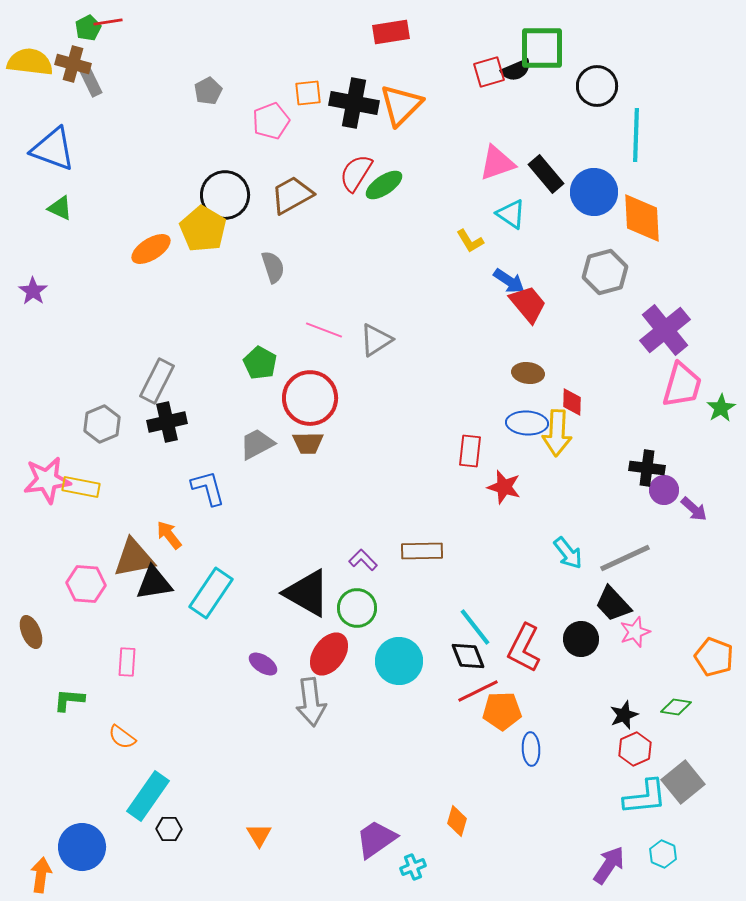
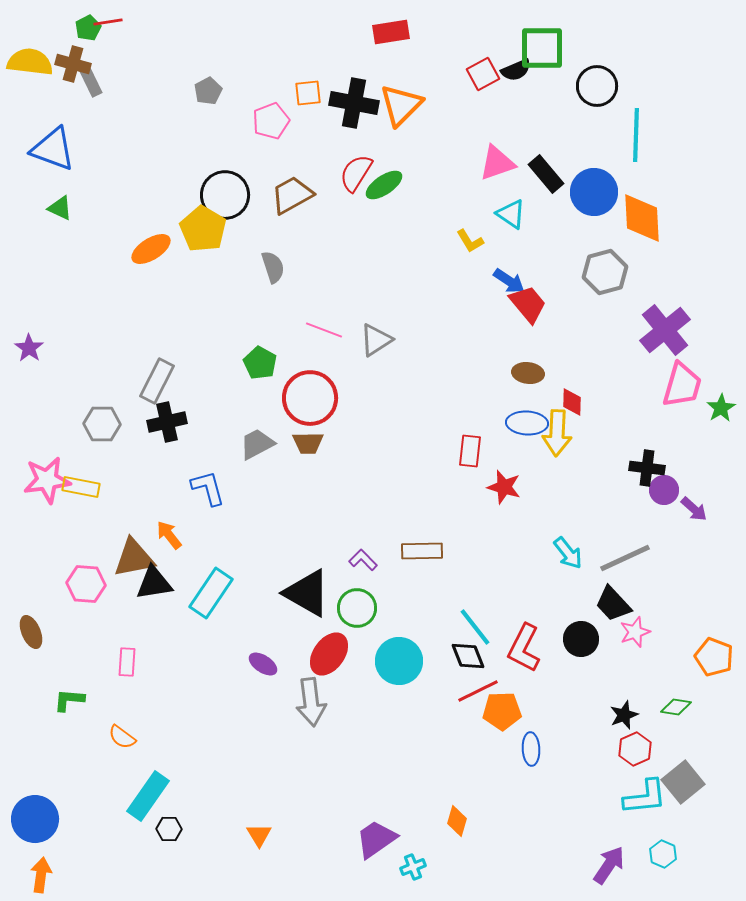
red square at (489, 72): moved 6 px left, 2 px down; rotated 12 degrees counterclockwise
purple star at (33, 291): moved 4 px left, 57 px down
gray hexagon at (102, 424): rotated 24 degrees clockwise
blue circle at (82, 847): moved 47 px left, 28 px up
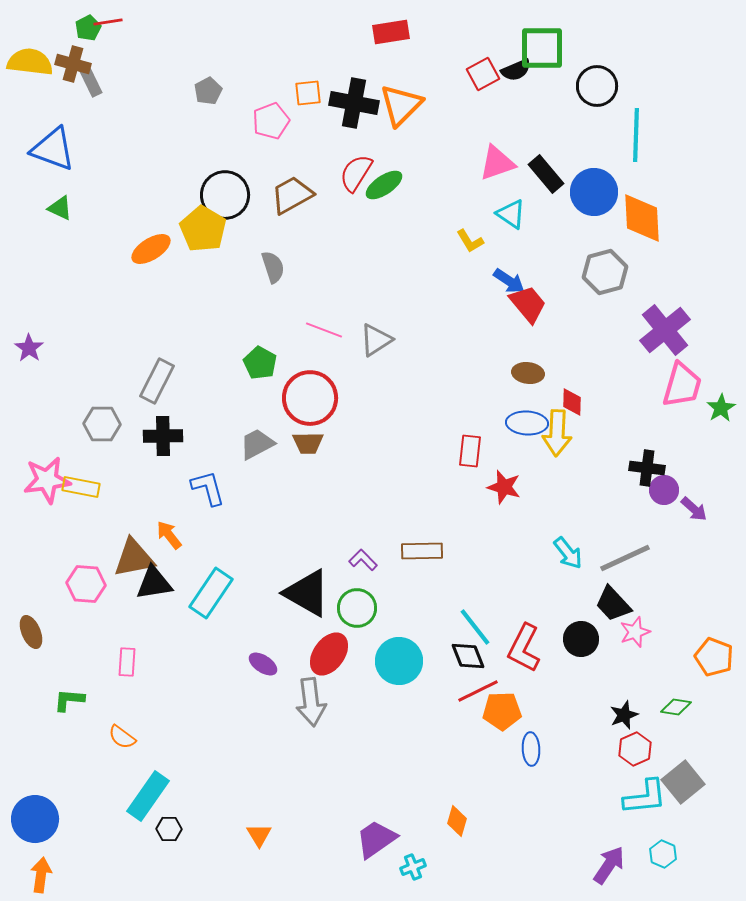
black cross at (167, 422): moved 4 px left, 14 px down; rotated 12 degrees clockwise
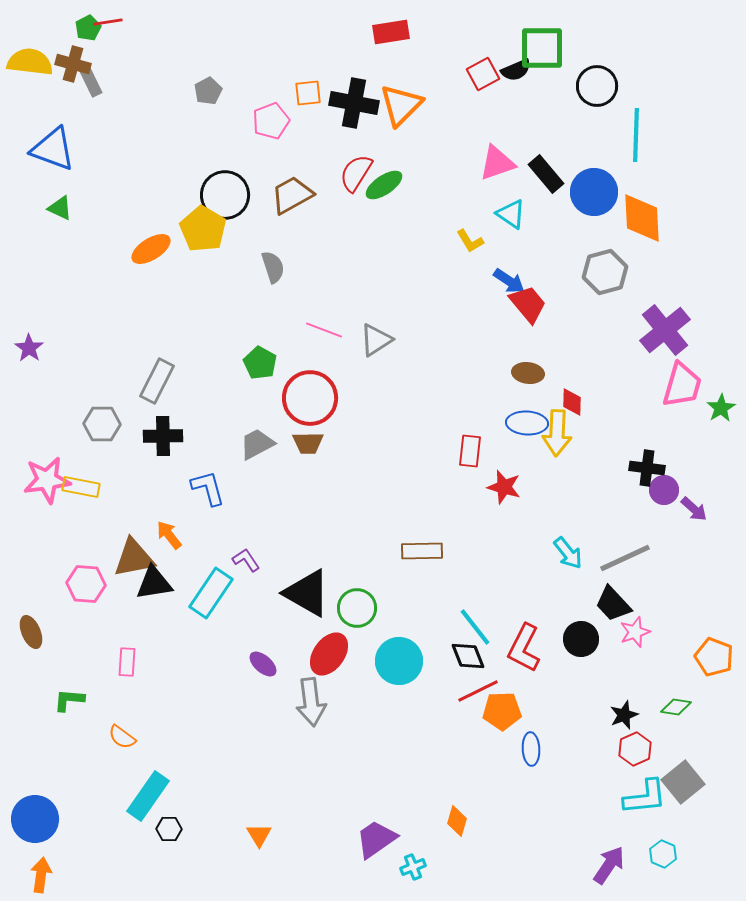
purple L-shape at (363, 560): moved 117 px left; rotated 12 degrees clockwise
purple ellipse at (263, 664): rotated 8 degrees clockwise
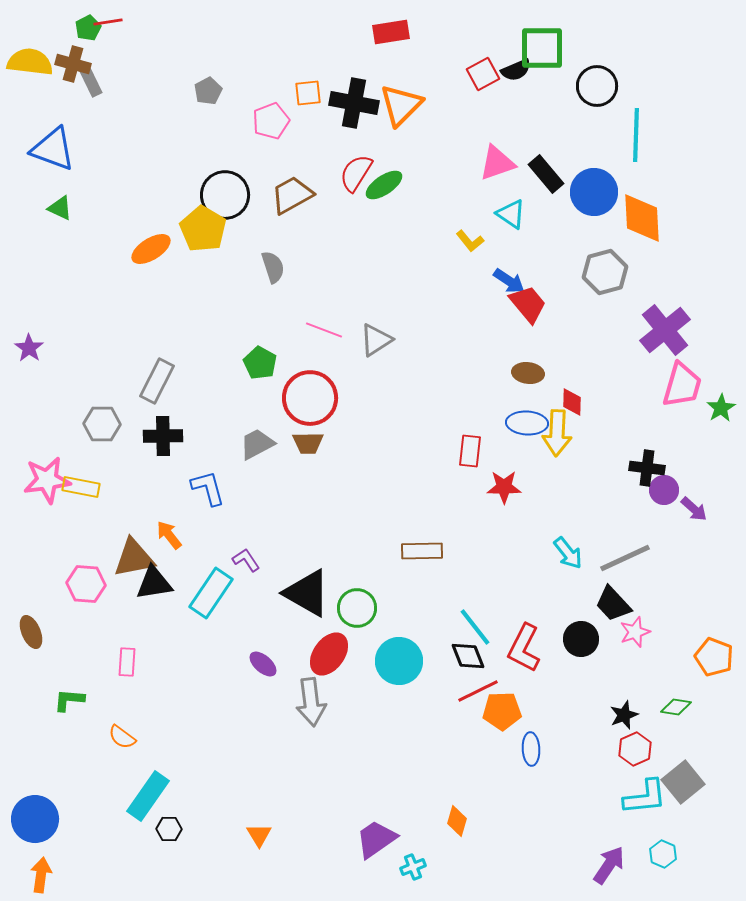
yellow L-shape at (470, 241): rotated 8 degrees counterclockwise
red star at (504, 487): rotated 16 degrees counterclockwise
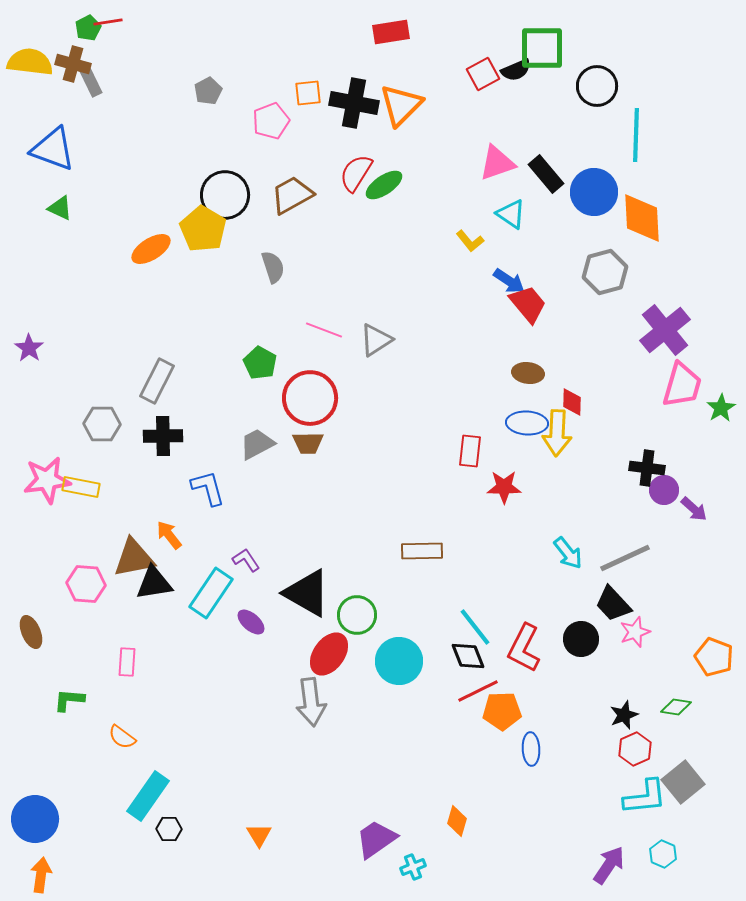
green circle at (357, 608): moved 7 px down
purple ellipse at (263, 664): moved 12 px left, 42 px up
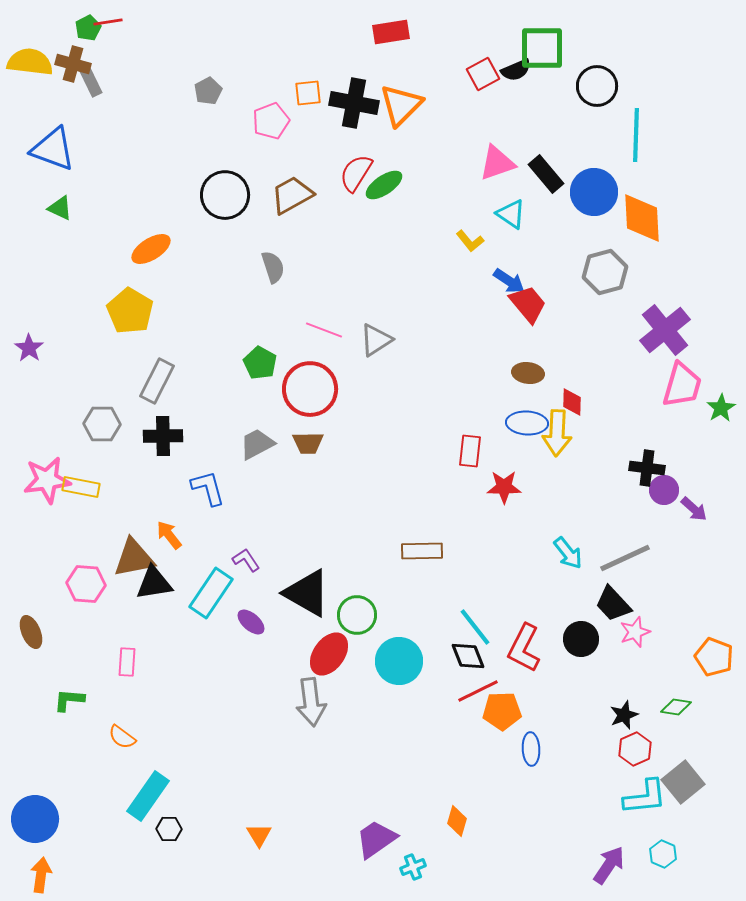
yellow pentagon at (203, 229): moved 73 px left, 82 px down
red circle at (310, 398): moved 9 px up
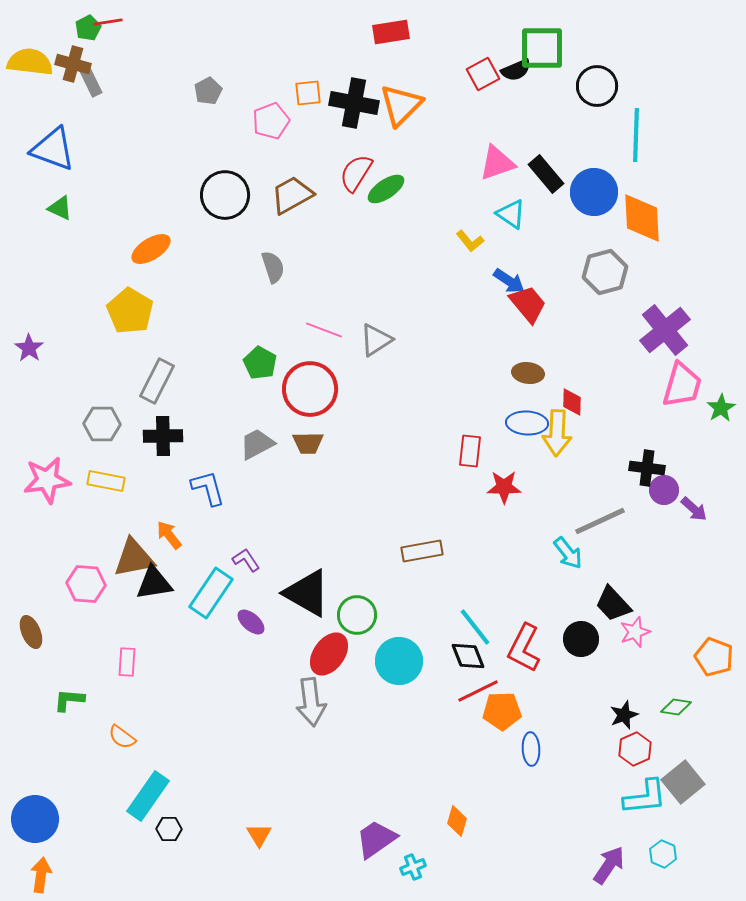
green ellipse at (384, 185): moved 2 px right, 4 px down
yellow rectangle at (81, 487): moved 25 px right, 6 px up
brown rectangle at (422, 551): rotated 9 degrees counterclockwise
gray line at (625, 558): moved 25 px left, 37 px up
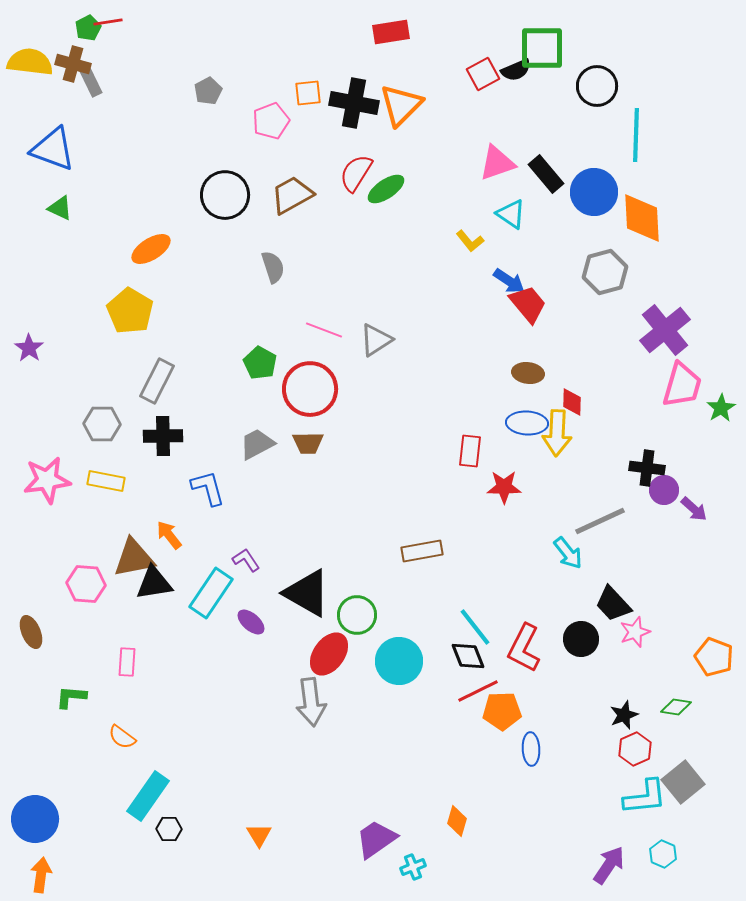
green L-shape at (69, 700): moved 2 px right, 3 px up
